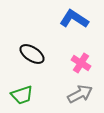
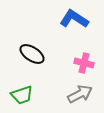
pink cross: moved 3 px right; rotated 18 degrees counterclockwise
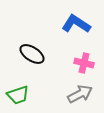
blue L-shape: moved 2 px right, 5 px down
green trapezoid: moved 4 px left
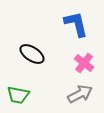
blue L-shape: rotated 44 degrees clockwise
pink cross: rotated 24 degrees clockwise
green trapezoid: rotated 30 degrees clockwise
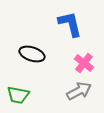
blue L-shape: moved 6 px left
black ellipse: rotated 15 degrees counterclockwise
gray arrow: moved 1 px left, 3 px up
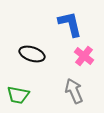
pink cross: moved 7 px up
gray arrow: moved 5 px left; rotated 85 degrees counterclockwise
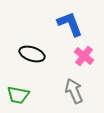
blue L-shape: rotated 8 degrees counterclockwise
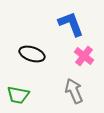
blue L-shape: moved 1 px right
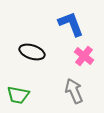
black ellipse: moved 2 px up
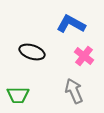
blue L-shape: rotated 40 degrees counterclockwise
green trapezoid: rotated 10 degrees counterclockwise
